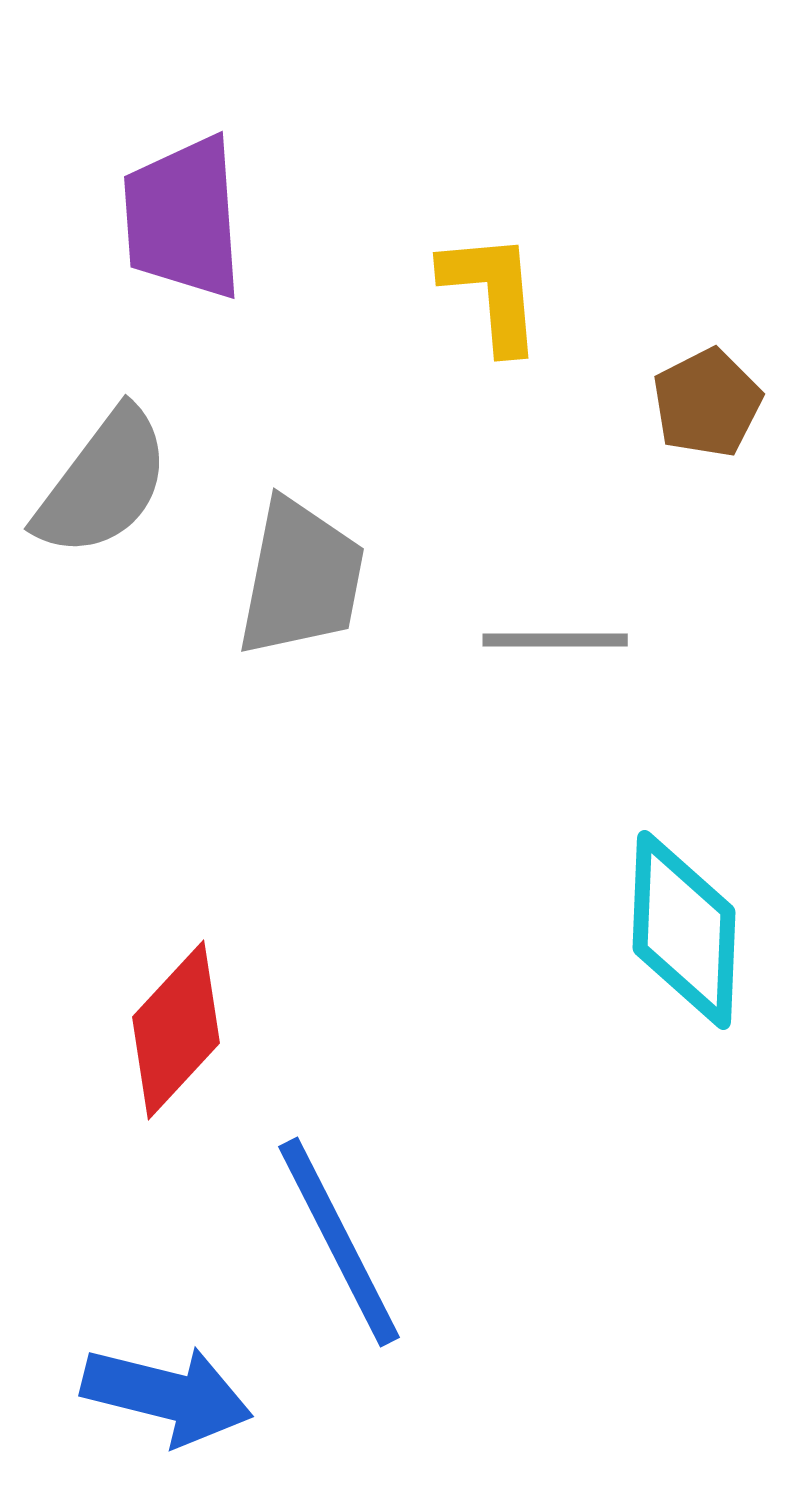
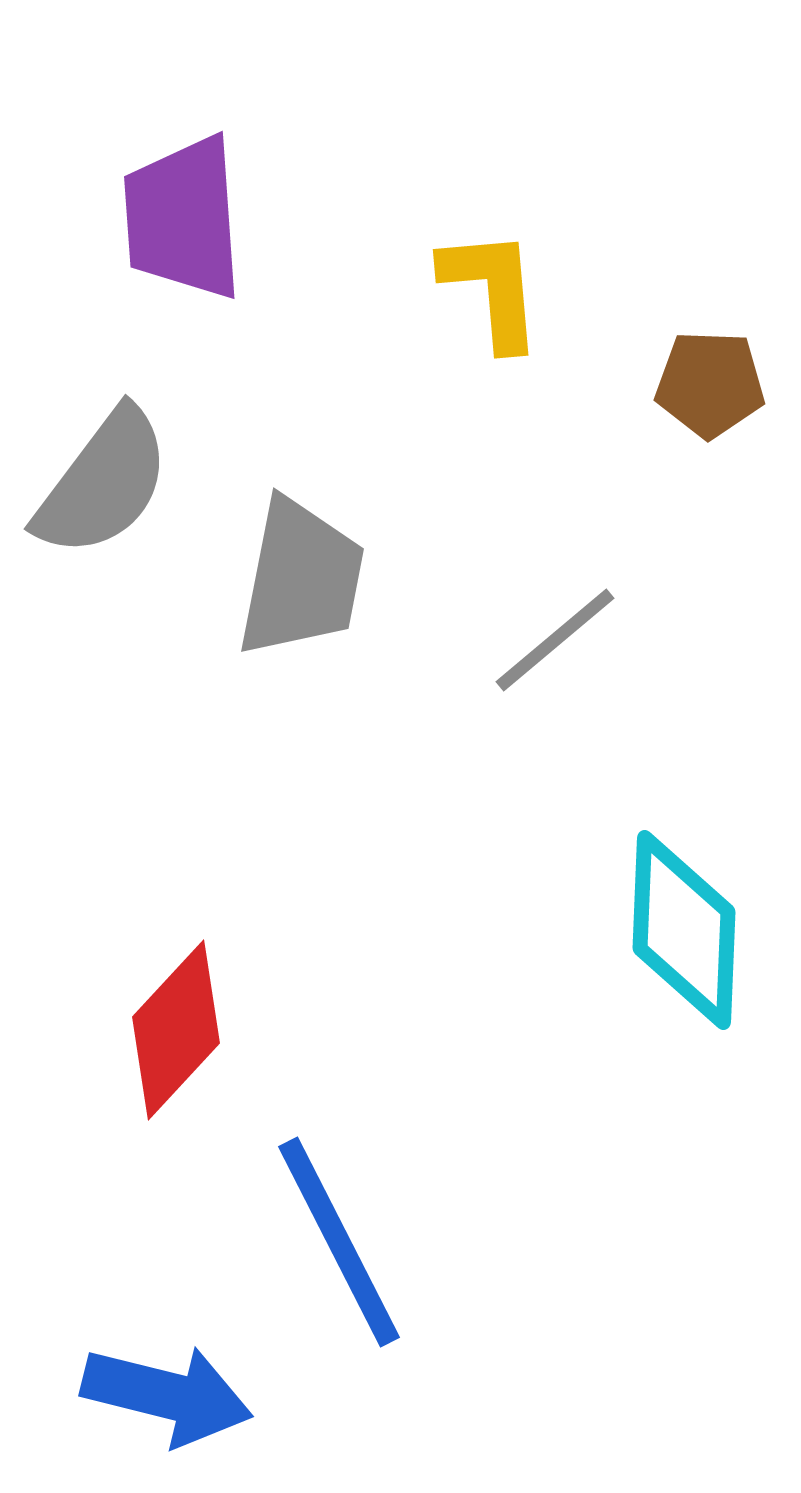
yellow L-shape: moved 3 px up
brown pentagon: moved 3 px right, 19 px up; rotated 29 degrees clockwise
gray line: rotated 40 degrees counterclockwise
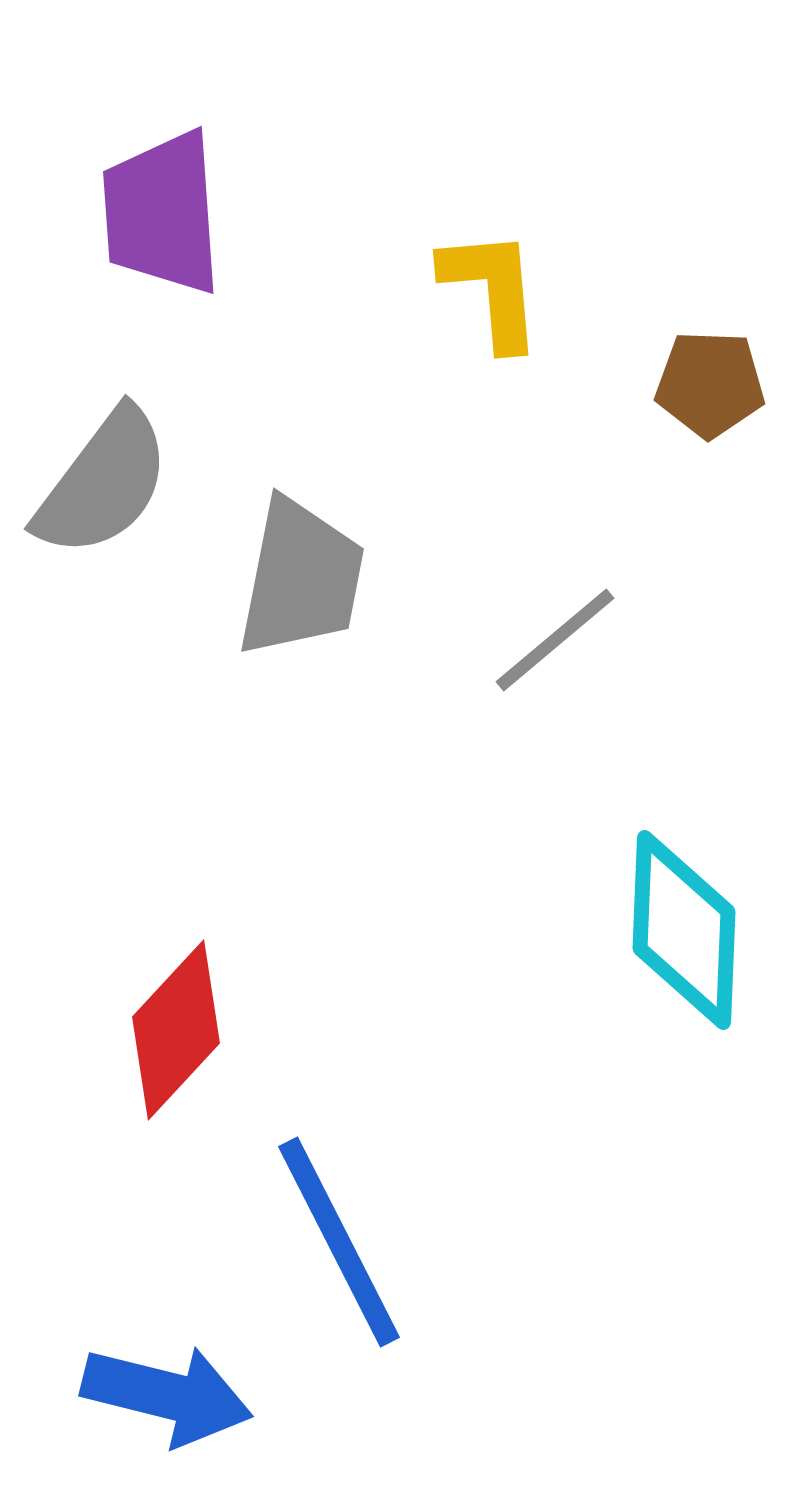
purple trapezoid: moved 21 px left, 5 px up
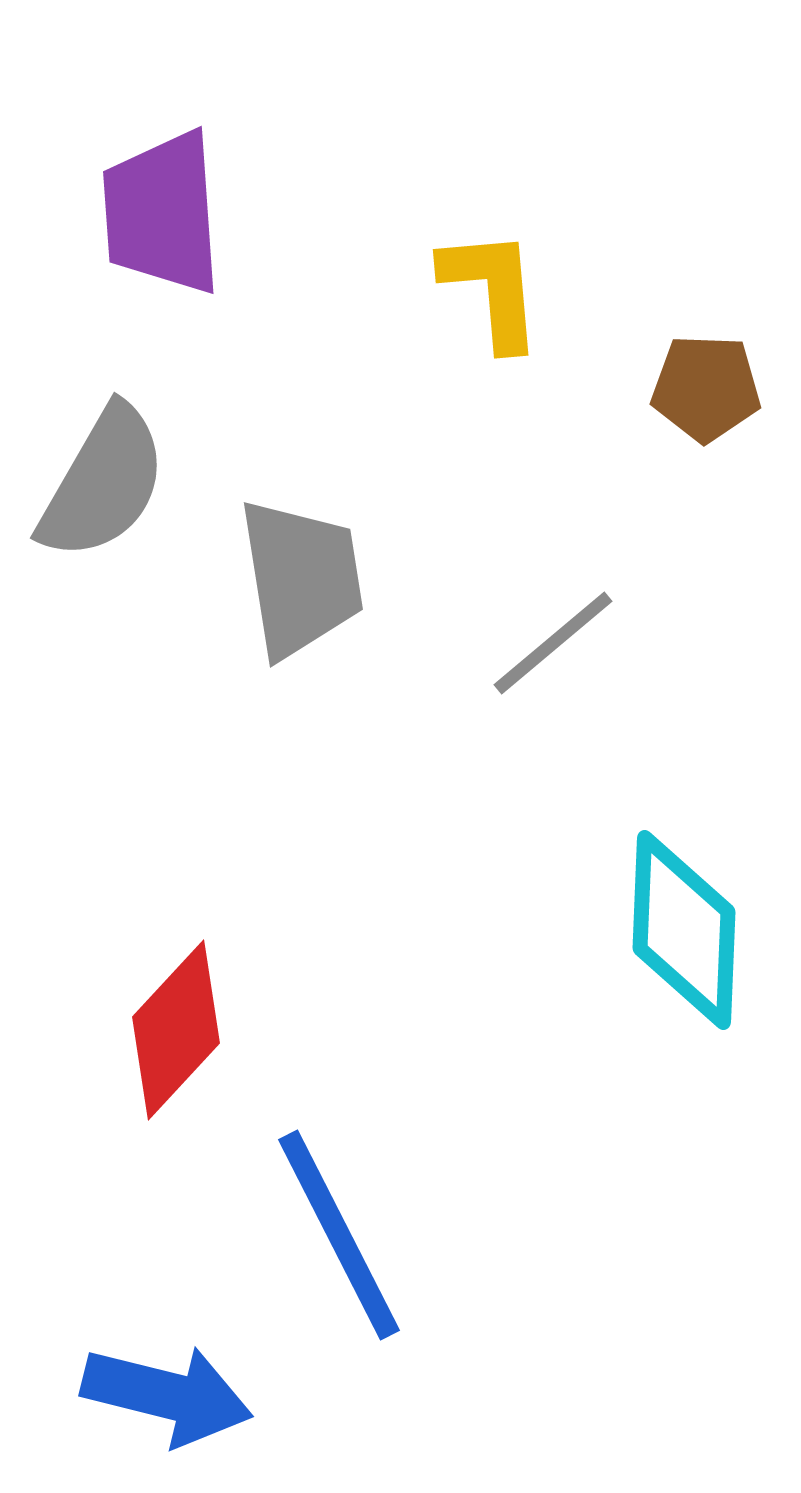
brown pentagon: moved 4 px left, 4 px down
gray semicircle: rotated 7 degrees counterclockwise
gray trapezoid: rotated 20 degrees counterclockwise
gray line: moved 2 px left, 3 px down
blue line: moved 7 px up
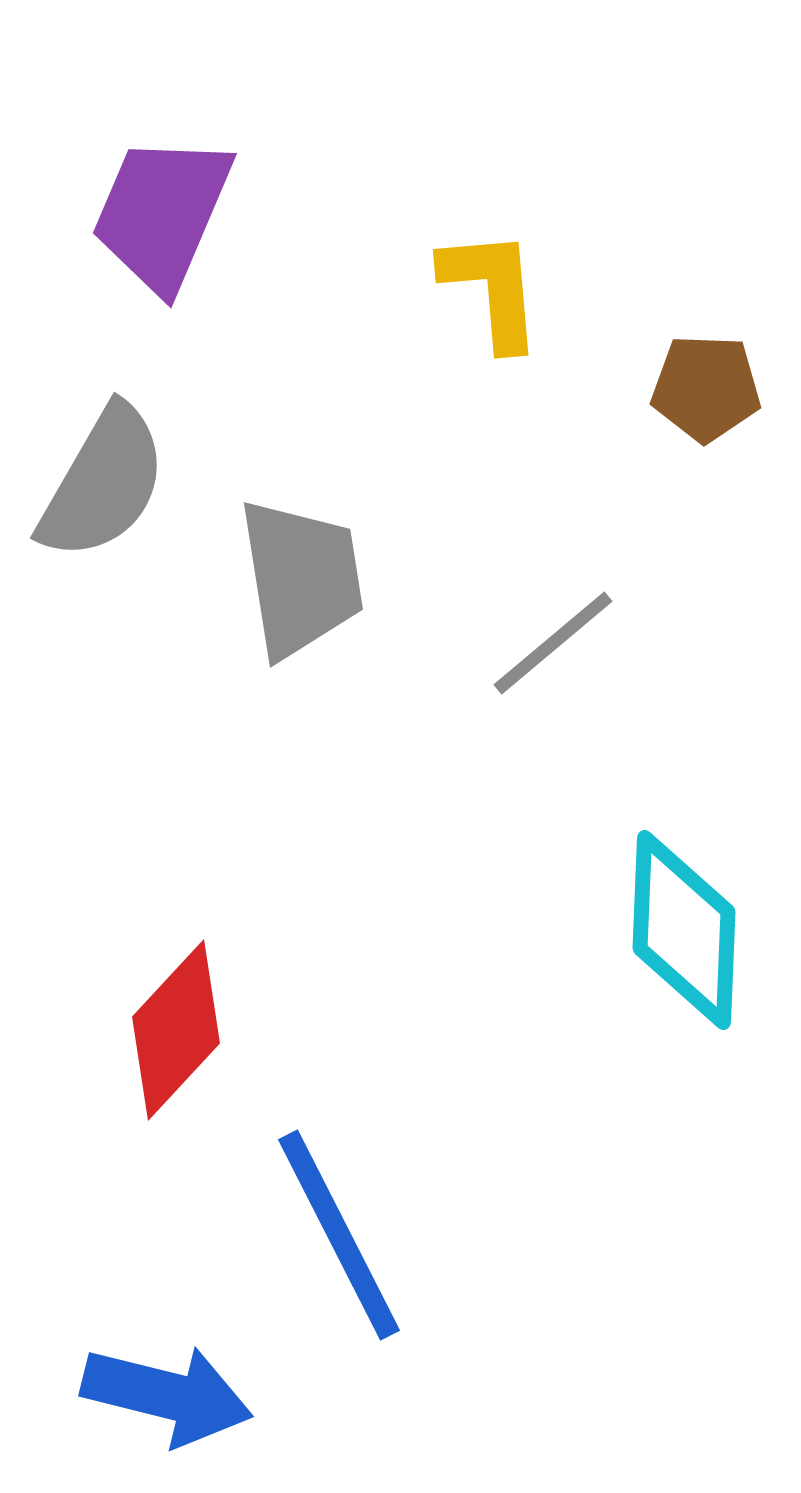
purple trapezoid: rotated 27 degrees clockwise
